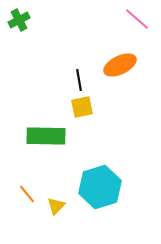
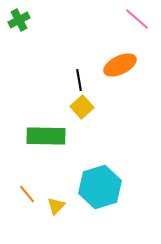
yellow square: rotated 30 degrees counterclockwise
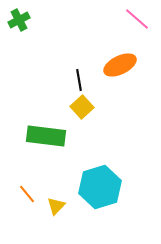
green rectangle: rotated 6 degrees clockwise
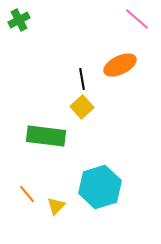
black line: moved 3 px right, 1 px up
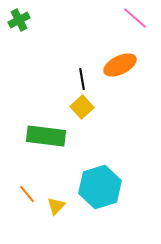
pink line: moved 2 px left, 1 px up
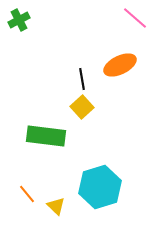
yellow triangle: rotated 30 degrees counterclockwise
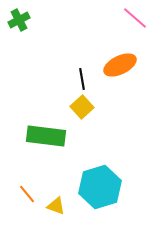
yellow triangle: rotated 24 degrees counterclockwise
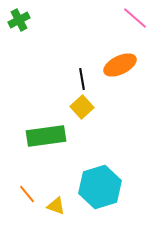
green rectangle: rotated 15 degrees counterclockwise
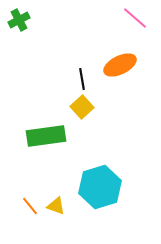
orange line: moved 3 px right, 12 px down
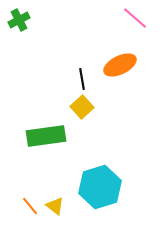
yellow triangle: moved 1 px left; rotated 18 degrees clockwise
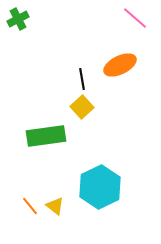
green cross: moved 1 px left, 1 px up
cyan hexagon: rotated 9 degrees counterclockwise
